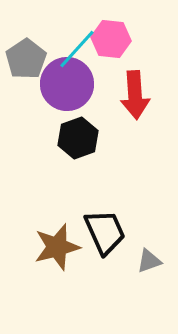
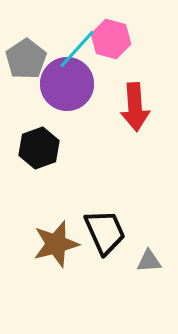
pink hexagon: rotated 9 degrees clockwise
red arrow: moved 12 px down
black hexagon: moved 39 px left, 10 px down
brown star: moved 1 px left, 3 px up
gray triangle: rotated 16 degrees clockwise
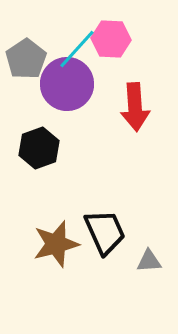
pink hexagon: rotated 12 degrees counterclockwise
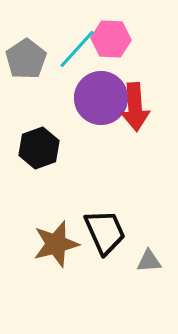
purple circle: moved 34 px right, 14 px down
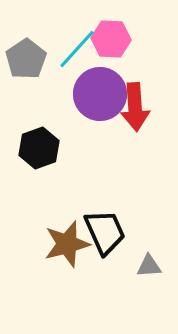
purple circle: moved 1 px left, 4 px up
brown star: moved 11 px right
gray triangle: moved 5 px down
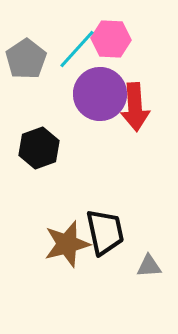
black trapezoid: rotated 12 degrees clockwise
